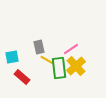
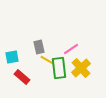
yellow cross: moved 5 px right, 2 px down
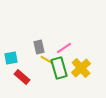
pink line: moved 7 px left, 1 px up
cyan square: moved 1 px left, 1 px down
green rectangle: rotated 10 degrees counterclockwise
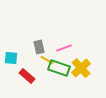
pink line: rotated 14 degrees clockwise
cyan square: rotated 16 degrees clockwise
green rectangle: rotated 55 degrees counterclockwise
red rectangle: moved 5 px right, 1 px up
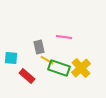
pink line: moved 11 px up; rotated 28 degrees clockwise
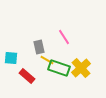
pink line: rotated 49 degrees clockwise
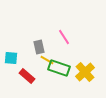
yellow cross: moved 4 px right, 4 px down
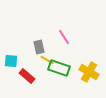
cyan square: moved 3 px down
yellow cross: moved 4 px right; rotated 18 degrees counterclockwise
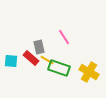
red rectangle: moved 4 px right, 18 px up
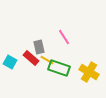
cyan square: moved 1 px left, 1 px down; rotated 24 degrees clockwise
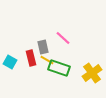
pink line: moved 1 px left, 1 px down; rotated 14 degrees counterclockwise
gray rectangle: moved 4 px right
red rectangle: rotated 35 degrees clockwise
yellow cross: moved 3 px right, 1 px down; rotated 24 degrees clockwise
